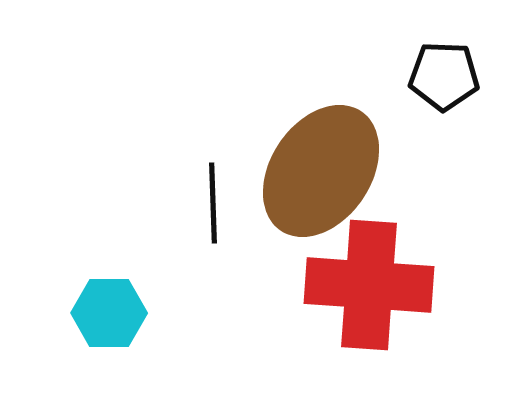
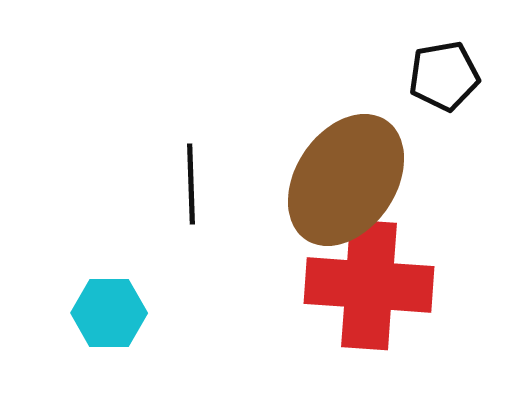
black pentagon: rotated 12 degrees counterclockwise
brown ellipse: moved 25 px right, 9 px down
black line: moved 22 px left, 19 px up
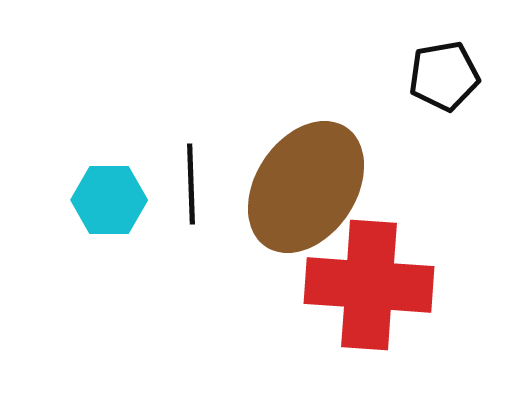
brown ellipse: moved 40 px left, 7 px down
cyan hexagon: moved 113 px up
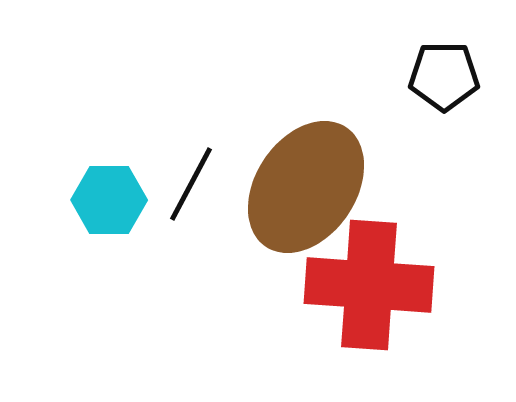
black pentagon: rotated 10 degrees clockwise
black line: rotated 30 degrees clockwise
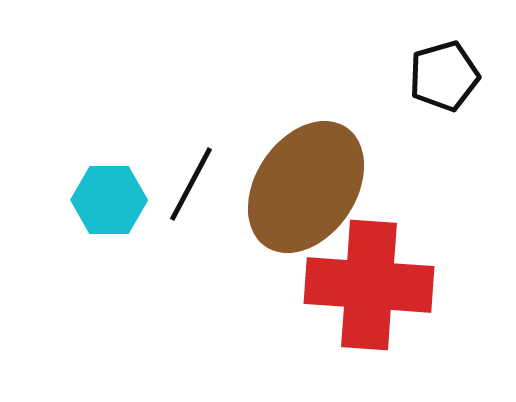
black pentagon: rotated 16 degrees counterclockwise
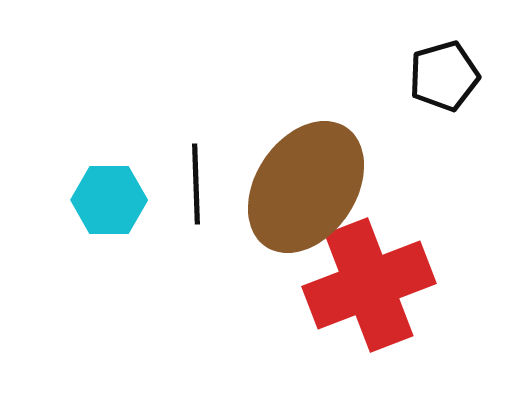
black line: moved 5 px right; rotated 30 degrees counterclockwise
red cross: rotated 25 degrees counterclockwise
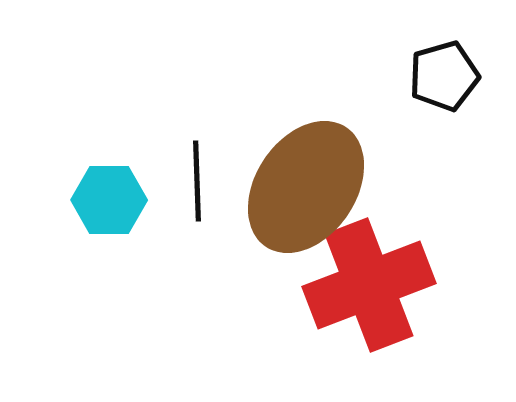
black line: moved 1 px right, 3 px up
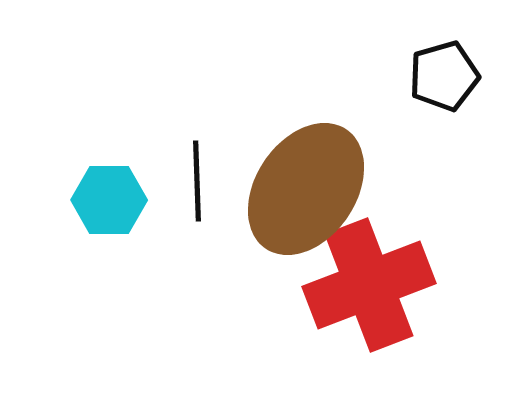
brown ellipse: moved 2 px down
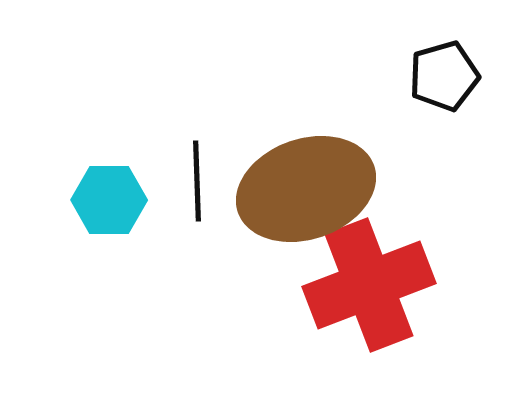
brown ellipse: rotated 37 degrees clockwise
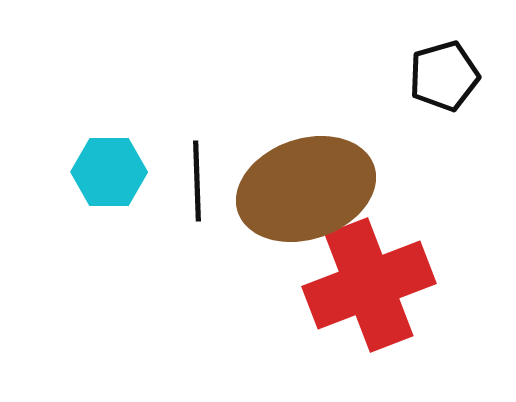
cyan hexagon: moved 28 px up
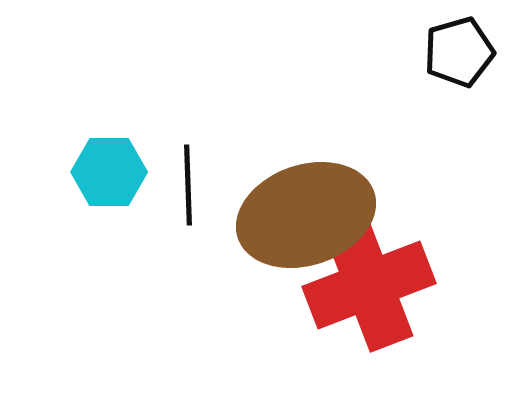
black pentagon: moved 15 px right, 24 px up
black line: moved 9 px left, 4 px down
brown ellipse: moved 26 px down
